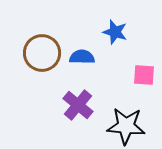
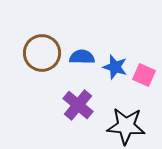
blue star: moved 35 px down
pink square: rotated 20 degrees clockwise
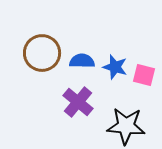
blue semicircle: moved 4 px down
pink square: rotated 10 degrees counterclockwise
purple cross: moved 3 px up
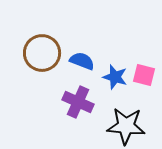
blue semicircle: rotated 20 degrees clockwise
blue star: moved 10 px down
purple cross: rotated 16 degrees counterclockwise
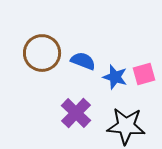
blue semicircle: moved 1 px right
pink square: moved 1 px up; rotated 30 degrees counterclockwise
purple cross: moved 2 px left, 11 px down; rotated 20 degrees clockwise
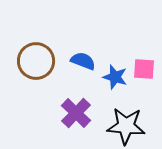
brown circle: moved 6 px left, 8 px down
pink square: moved 5 px up; rotated 20 degrees clockwise
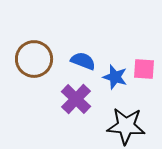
brown circle: moved 2 px left, 2 px up
purple cross: moved 14 px up
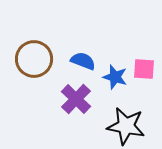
black star: rotated 6 degrees clockwise
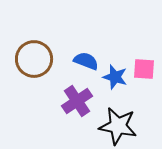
blue semicircle: moved 3 px right
purple cross: moved 1 px right, 2 px down; rotated 12 degrees clockwise
black star: moved 8 px left
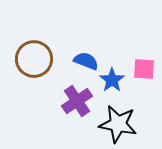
blue star: moved 3 px left, 3 px down; rotated 20 degrees clockwise
black star: moved 2 px up
